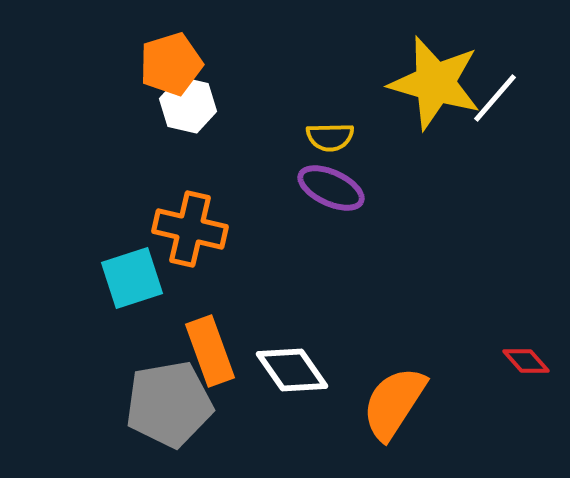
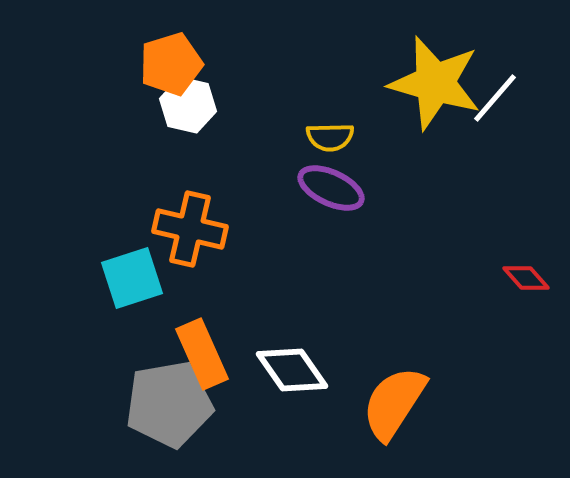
orange rectangle: moved 8 px left, 3 px down; rotated 4 degrees counterclockwise
red diamond: moved 83 px up
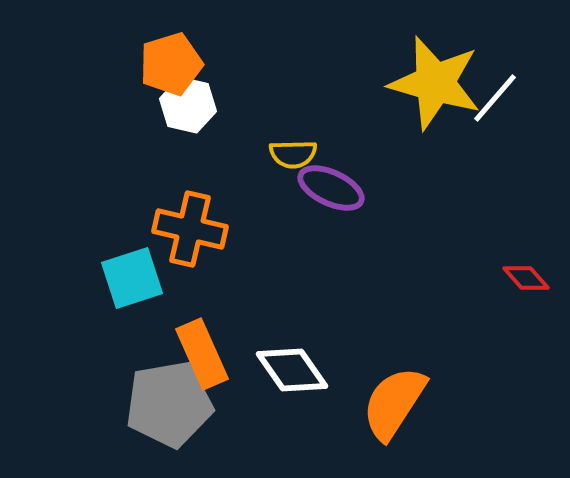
yellow semicircle: moved 37 px left, 17 px down
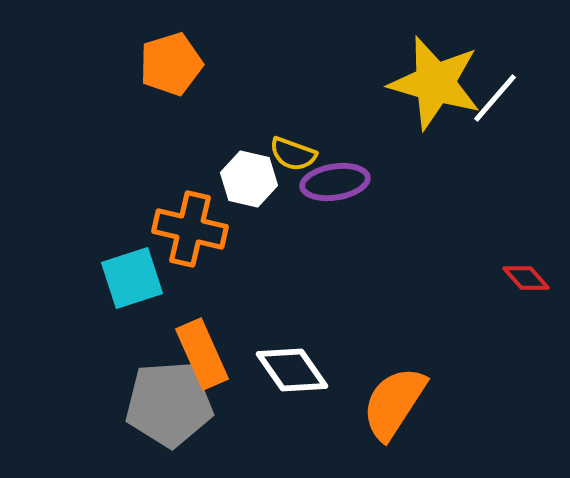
white hexagon: moved 61 px right, 74 px down
yellow semicircle: rotated 21 degrees clockwise
purple ellipse: moved 4 px right, 6 px up; rotated 34 degrees counterclockwise
gray pentagon: rotated 6 degrees clockwise
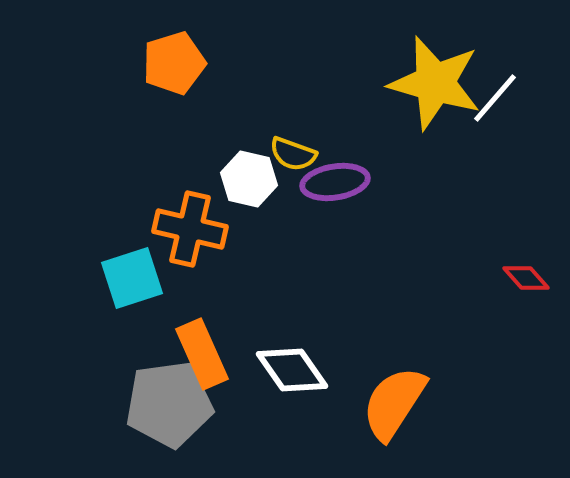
orange pentagon: moved 3 px right, 1 px up
gray pentagon: rotated 4 degrees counterclockwise
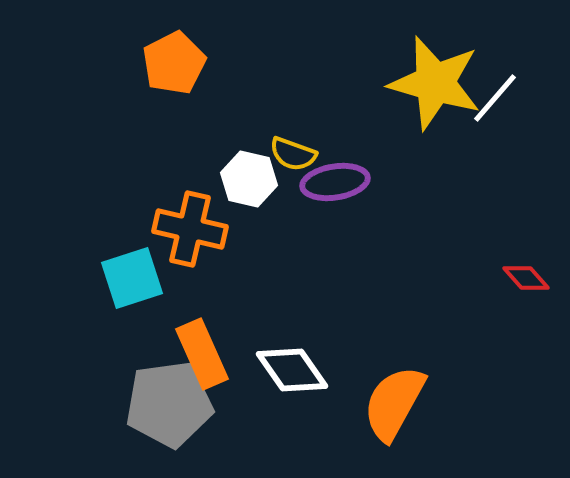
orange pentagon: rotated 10 degrees counterclockwise
orange semicircle: rotated 4 degrees counterclockwise
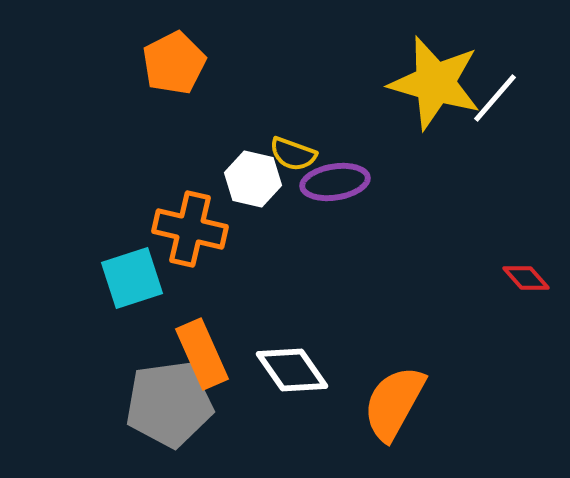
white hexagon: moved 4 px right
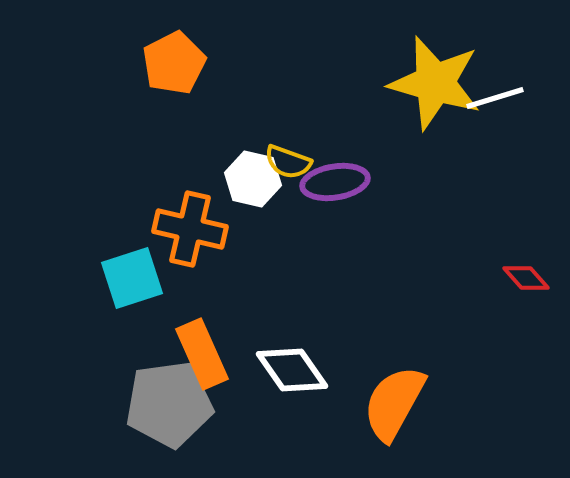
white line: rotated 32 degrees clockwise
yellow semicircle: moved 5 px left, 8 px down
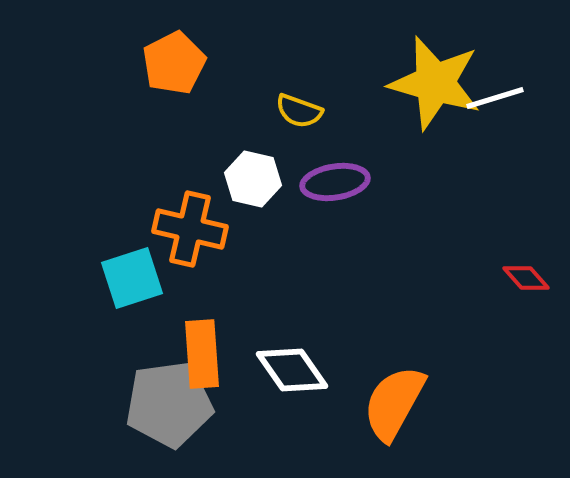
yellow semicircle: moved 11 px right, 51 px up
orange rectangle: rotated 20 degrees clockwise
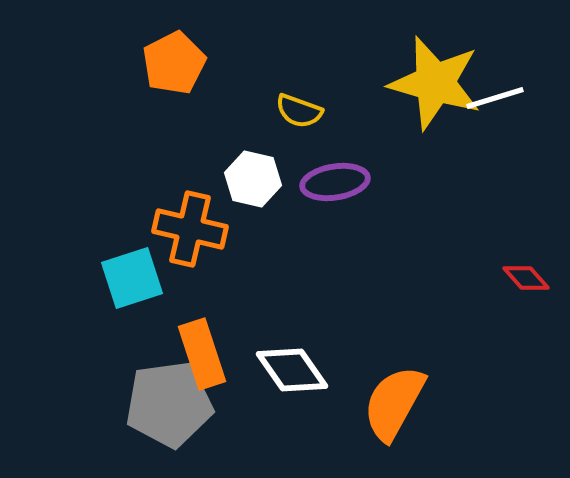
orange rectangle: rotated 14 degrees counterclockwise
